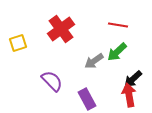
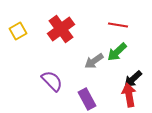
yellow square: moved 12 px up; rotated 12 degrees counterclockwise
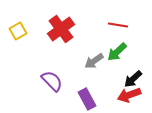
red arrow: rotated 100 degrees counterclockwise
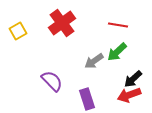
red cross: moved 1 px right, 6 px up
purple rectangle: rotated 10 degrees clockwise
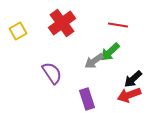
green arrow: moved 7 px left
purple semicircle: moved 8 px up; rotated 10 degrees clockwise
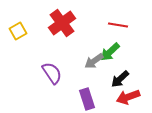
black arrow: moved 13 px left
red arrow: moved 1 px left, 2 px down
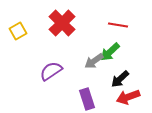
red cross: rotated 8 degrees counterclockwise
purple semicircle: moved 1 px left, 2 px up; rotated 90 degrees counterclockwise
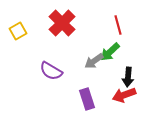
red line: rotated 66 degrees clockwise
purple semicircle: rotated 115 degrees counterclockwise
black arrow: moved 8 px right, 2 px up; rotated 42 degrees counterclockwise
red arrow: moved 4 px left, 2 px up
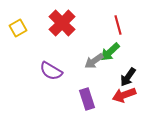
yellow square: moved 3 px up
black arrow: rotated 30 degrees clockwise
